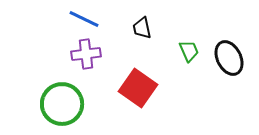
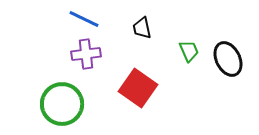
black ellipse: moved 1 px left, 1 px down
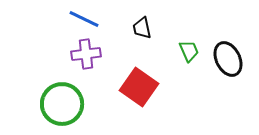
red square: moved 1 px right, 1 px up
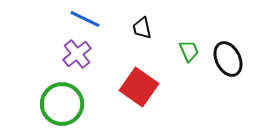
blue line: moved 1 px right
purple cross: moved 9 px left; rotated 32 degrees counterclockwise
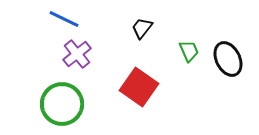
blue line: moved 21 px left
black trapezoid: rotated 50 degrees clockwise
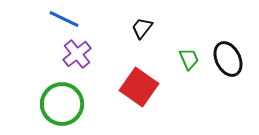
green trapezoid: moved 8 px down
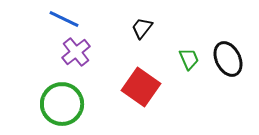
purple cross: moved 1 px left, 2 px up
red square: moved 2 px right
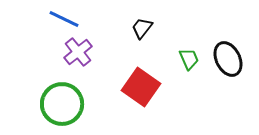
purple cross: moved 2 px right
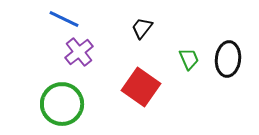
purple cross: moved 1 px right
black ellipse: rotated 32 degrees clockwise
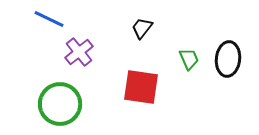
blue line: moved 15 px left
red square: rotated 27 degrees counterclockwise
green circle: moved 2 px left
